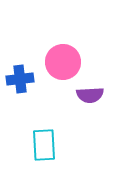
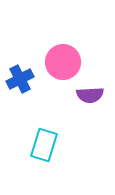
blue cross: rotated 20 degrees counterclockwise
cyan rectangle: rotated 20 degrees clockwise
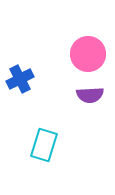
pink circle: moved 25 px right, 8 px up
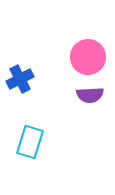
pink circle: moved 3 px down
cyan rectangle: moved 14 px left, 3 px up
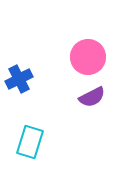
blue cross: moved 1 px left
purple semicircle: moved 2 px right, 2 px down; rotated 24 degrees counterclockwise
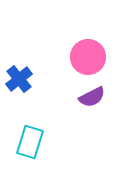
blue cross: rotated 12 degrees counterclockwise
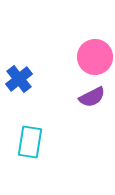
pink circle: moved 7 px right
cyan rectangle: rotated 8 degrees counterclockwise
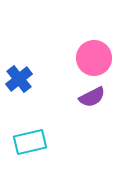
pink circle: moved 1 px left, 1 px down
cyan rectangle: rotated 68 degrees clockwise
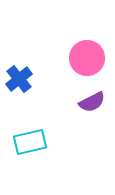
pink circle: moved 7 px left
purple semicircle: moved 5 px down
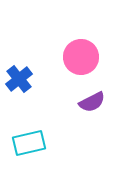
pink circle: moved 6 px left, 1 px up
cyan rectangle: moved 1 px left, 1 px down
